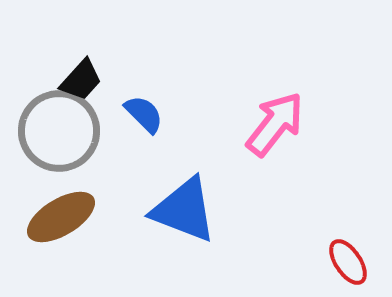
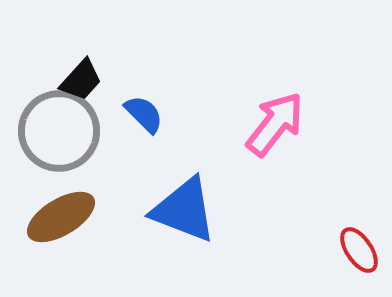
red ellipse: moved 11 px right, 12 px up
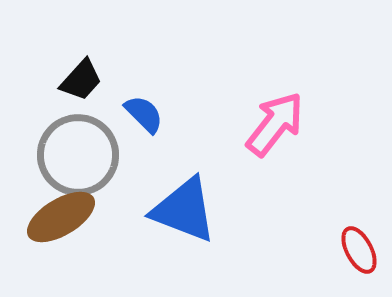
gray circle: moved 19 px right, 24 px down
red ellipse: rotated 6 degrees clockwise
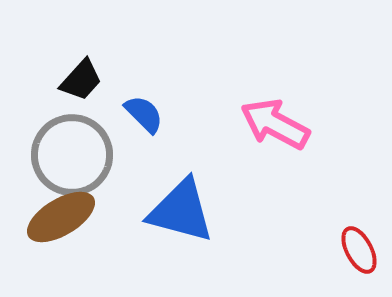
pink arrow: rotated 100 degrees counterclockwise
gray circle: moved 6 px left
blue triangle: moved 3 px left, 1 px down; rotated 6 degrees counterclockwise
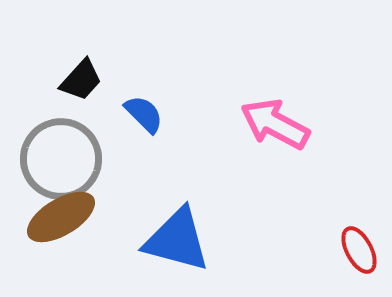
gray circle: moved 11 px left, 4 px down
blue triangle: moved 4 px left, 29 px down
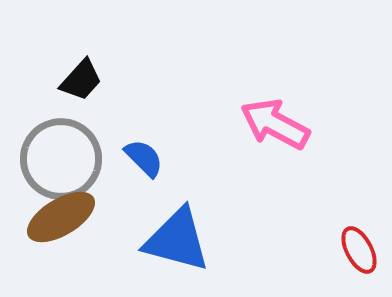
blue semicircle: moved 44 px down
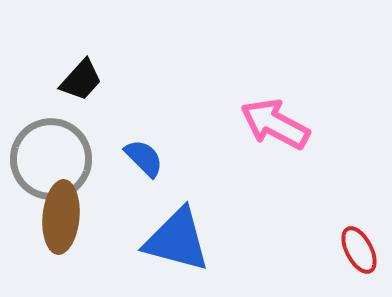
gray circle: moved 10 px left
brown ellipse: rotated 54 degrees counterclockwise
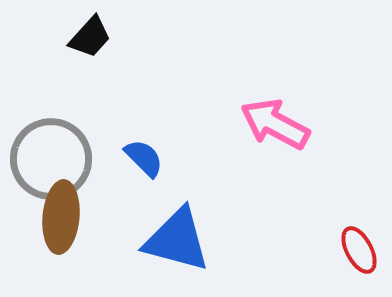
black trapezoid: moved 9 px right, 43 px up
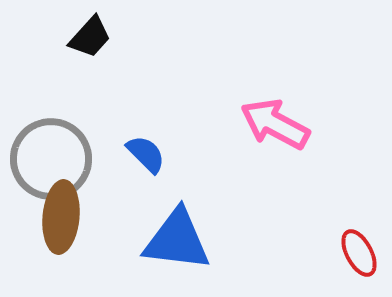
blue semicircle: moved 2 px right, 4 px up
blue triangle: rotated 8 degrees counterclockwise
red ellipse: moved 3 px down
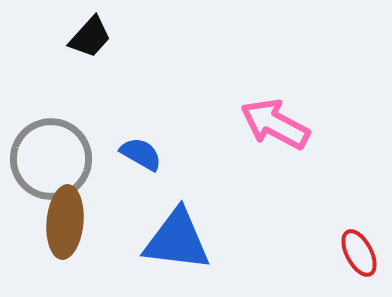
blue semicircle: moved 5 px left; rotated 15 degrees counterclockwise
brown ellipse: moved 4 px right, 5 px down
